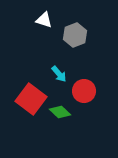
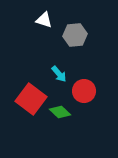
gray hexagon: rotated 15 degrees clockwise
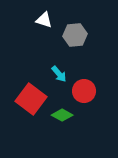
green diamond: moved 2 px right, 3 px down; rotated 15 degrees counterclockwise
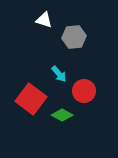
gray hexagon: moved 1 px left, 2 px down
